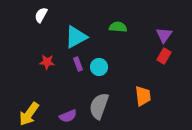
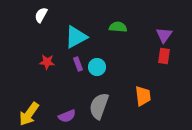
red rectangle: rotated 21 degrees counterclockwise
cyan circle: moved 2 px left
purple semicircle: moved 1 px left
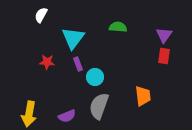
cyan triangle: moved 3 px left, 1 px down; rotated 25 degrees counterclockwise
cyan circle: moved 2 px left, 10 px down
yellow arrow: rotated 25 degrees counterclockwise
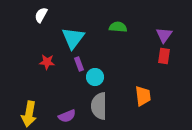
purple rectangle: moved 1 px right
gray semicircle: rotated 20 degrees counterclockwise
